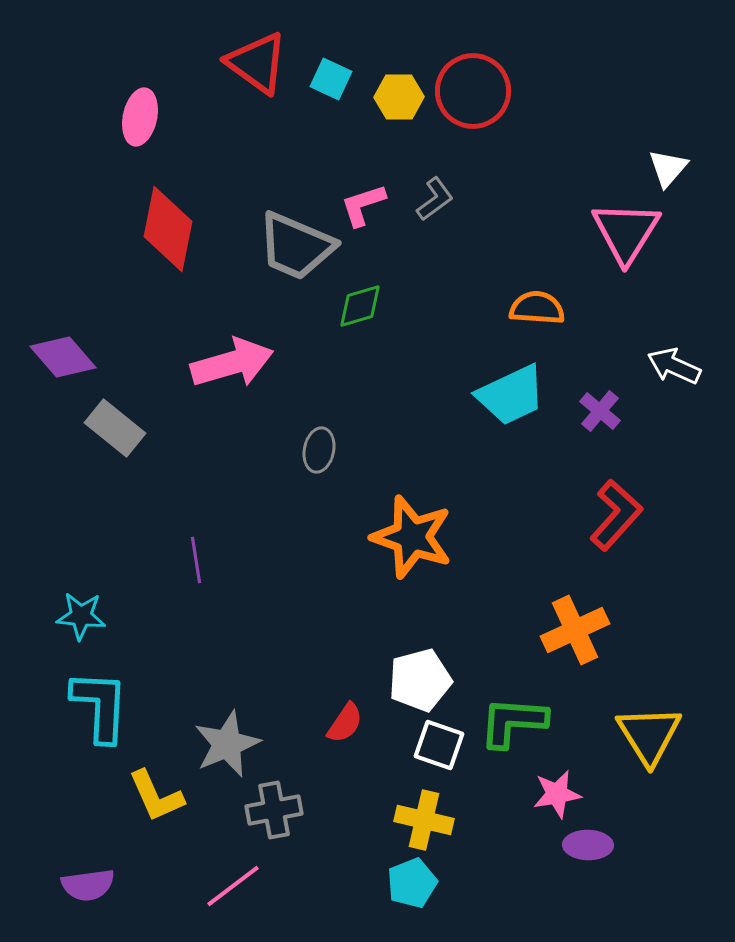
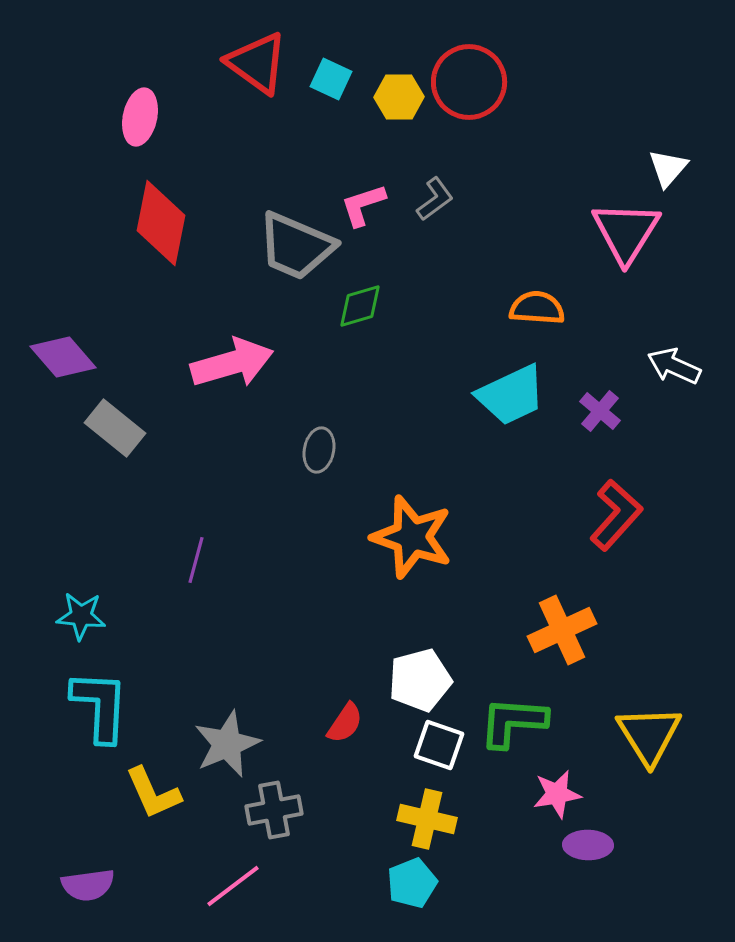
red circle: moved 4 px left, 9 px up
red diamond: moved 7 px left, 6 px up
purple line: rotated 24 degrees clockwise
orange cross: moved 13 px left
yellow L-shape: moved 3 px left, 3 px up
yellow cross: moved 3 px right, 1 px up
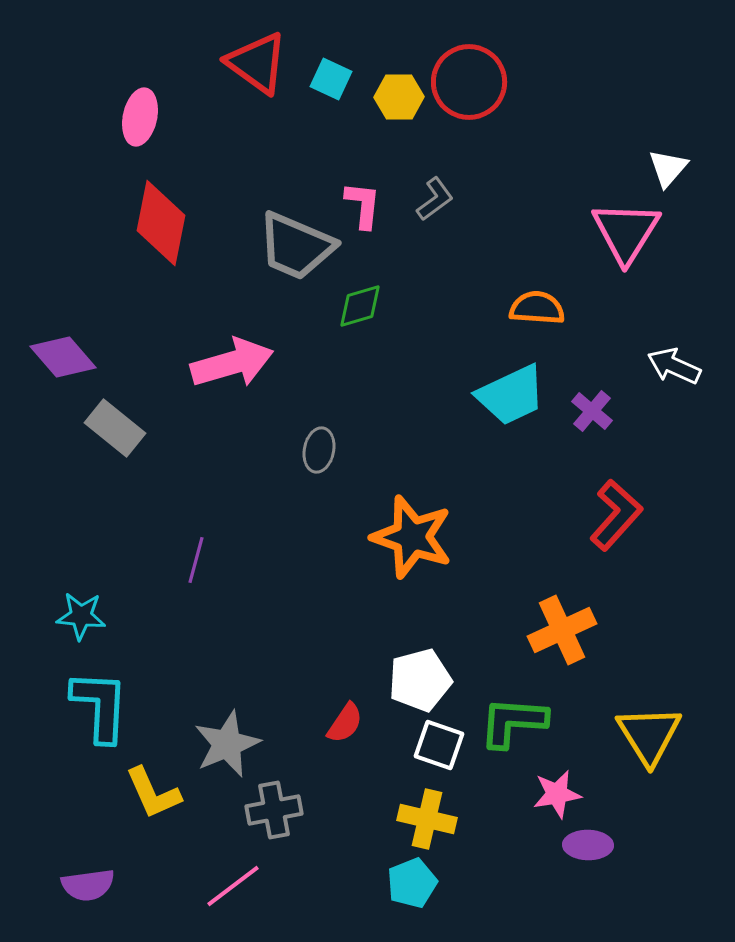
pink L-shape: rotated 114 degrees clockwise
purple cross: moved 8 px left
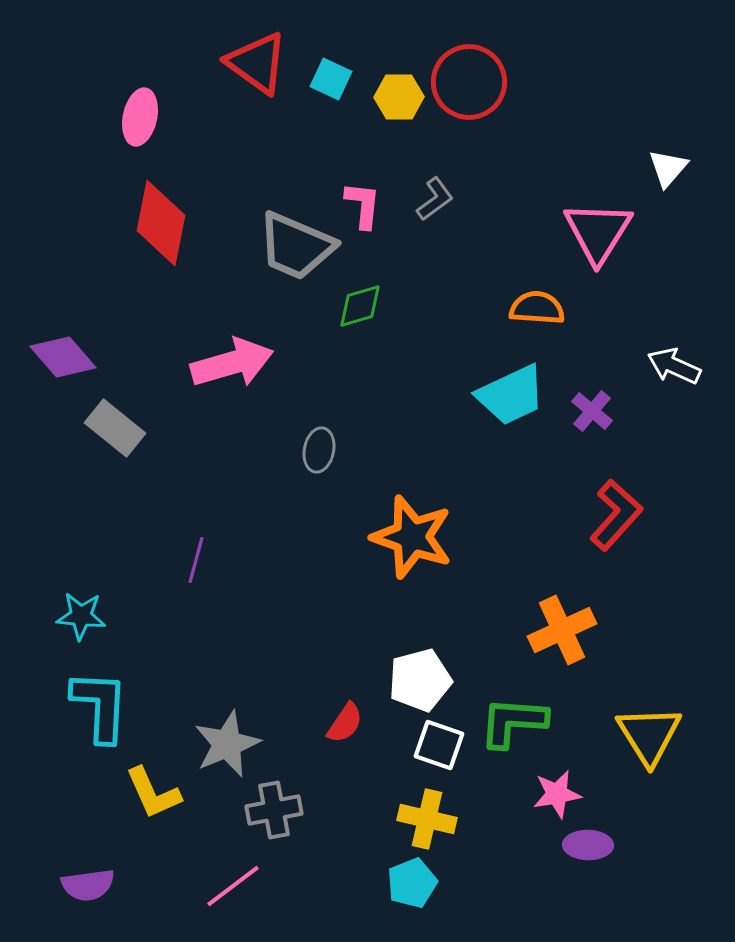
pink triangle: moved 28 px left
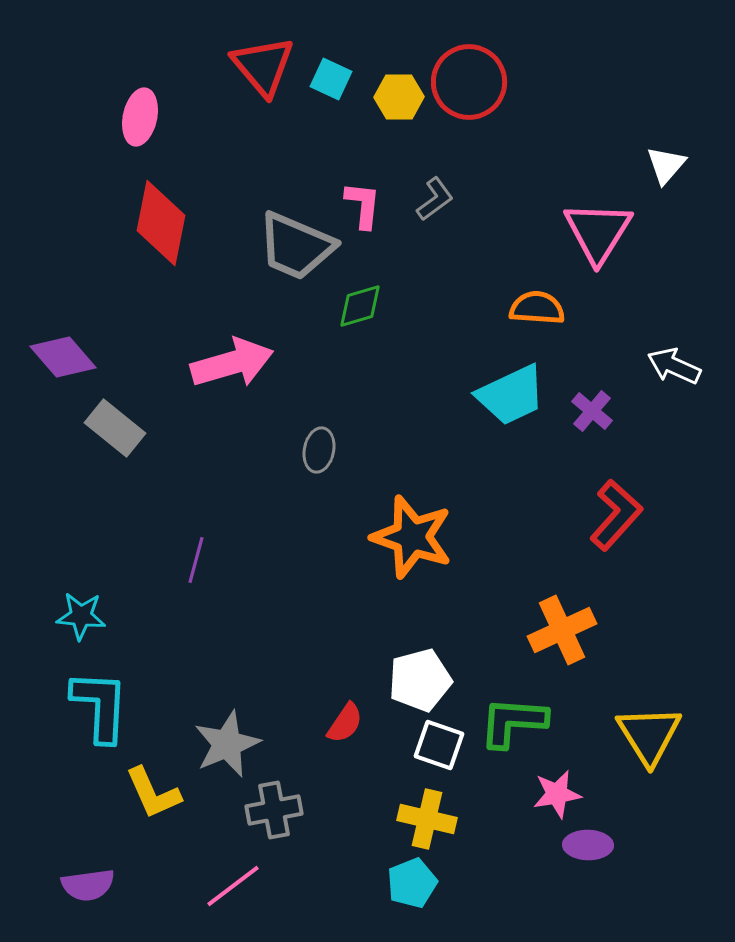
red triangle: moved 6 px right, 3 px down; rotated 14 degrees clockwise
white triangle: moved 2 px left, 3 px up
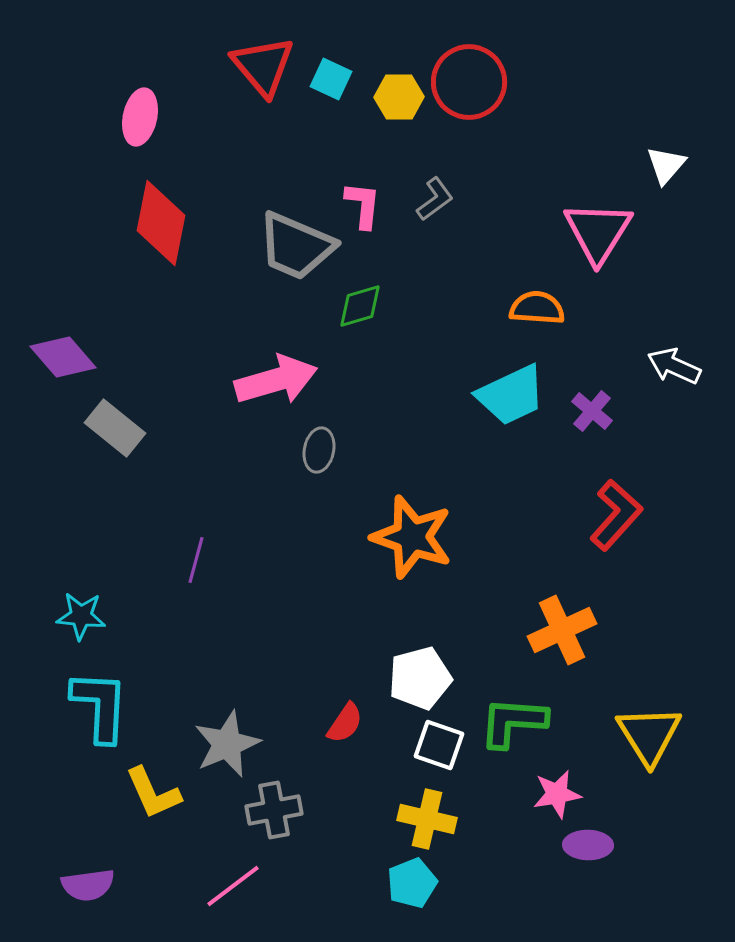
pink arrow: moved 44 px right, 17 px down
white pentagon: moved 2 px up
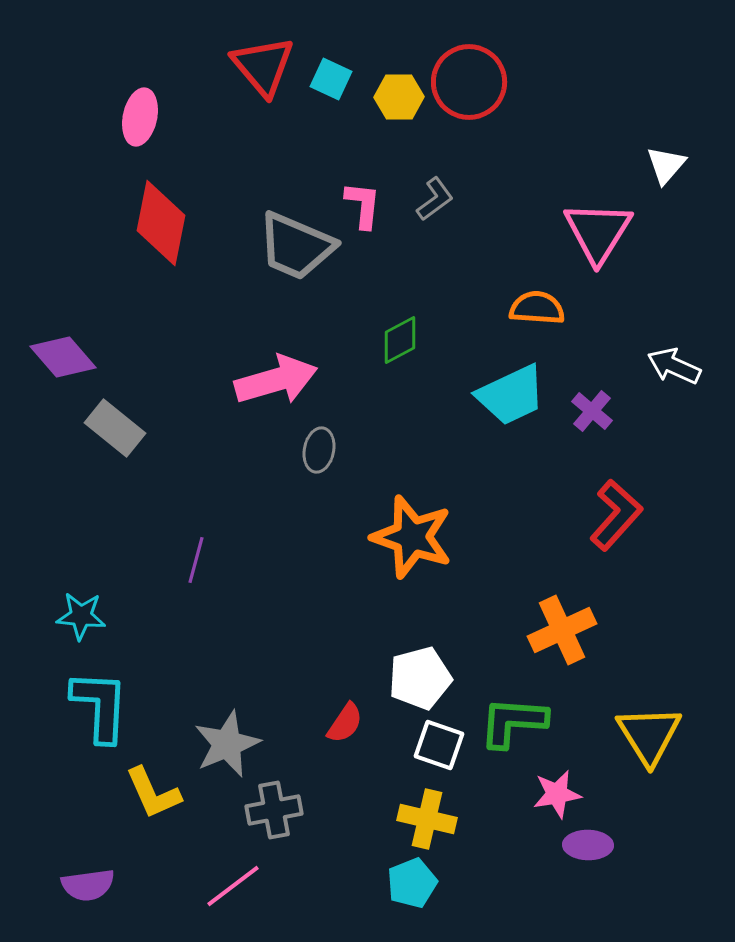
green diamond: moved 40 px right, 34 px down; rotated 12 degrees counterclockwise
